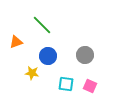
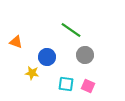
green line: moved 29 px right, 5 px down; rotated 10 degrees counterclockwise
orange triangle: rotated 40 degrees clockwise
blue circle: moved 1 px left, 1 px down
pink square: moved 2 px left
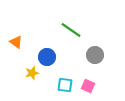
orange triangle: rotated 16 degrees clockwise
gray circle: moved 10 px right
yellow star: rotated 24 degrees counterclockwise
cyan square: moved 1 px left, 1 px down
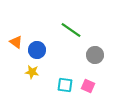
blue circle: moved 10 px left, 7 px up
yellow star: moved 1 px up; rotated 24 degrees clockwise
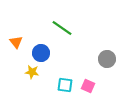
green line: moved 9 px left, 2 px up
orange triangle: rotated 16 degrees clockwise
blue circle: moved 4 px right, 3 px down
gray circle: moved 12 px right, 4 px down
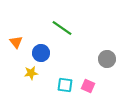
yellow star: moved 1 px left, 1 px down; rotated 16 degrees counterclockwise
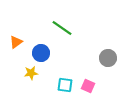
orange triangle: rotated 32 degrees clockwise
gray circle: moved 1 px right, 1 px up
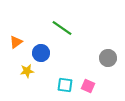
yellow star: moved 4 px left, 2 px up
